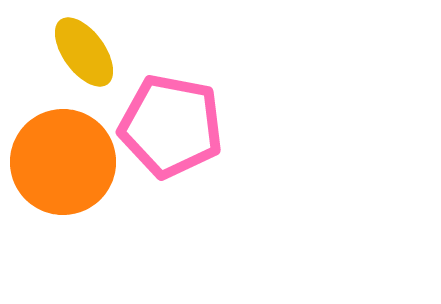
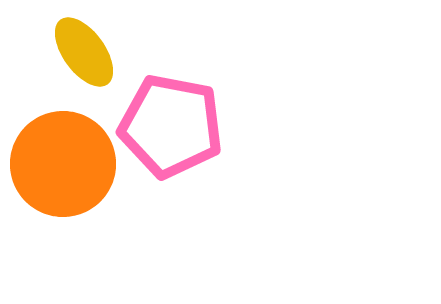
orange circle: moved 2 px down
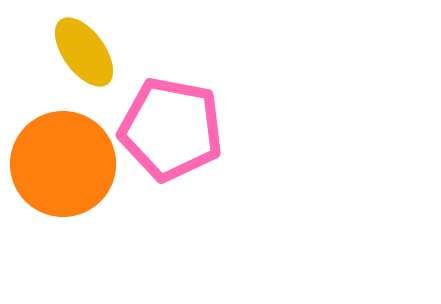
pink pentagon: moved 3 px down
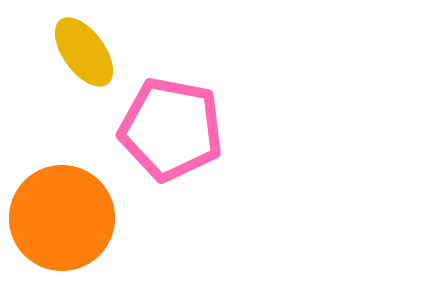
orange circle: moved 1 px left, 54 px down
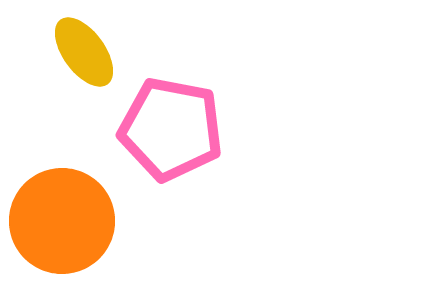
orange circle: moved 3 px down
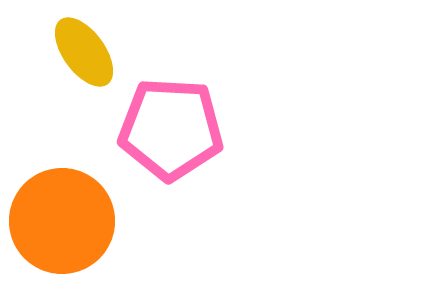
pink pentagon: rotated 8 degrees counterclockwise
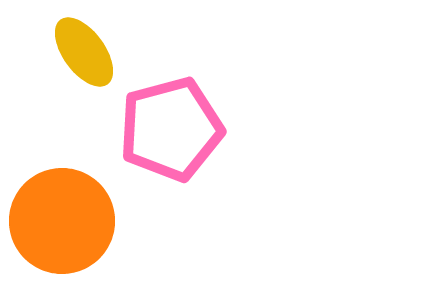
pink pentagon: rotated 18 degrees counterclockwise
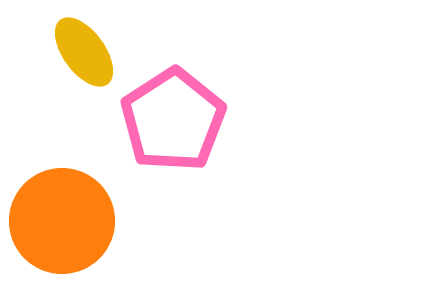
pink pentagon: moved 2 px right, 9 px up; rotated 18 degrees counterclockwise
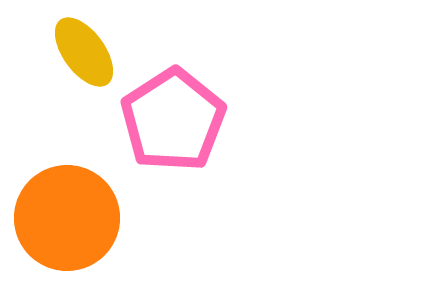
orange circle: moved 5 px right, 3 px up
